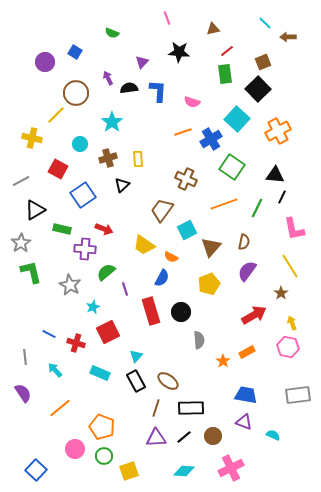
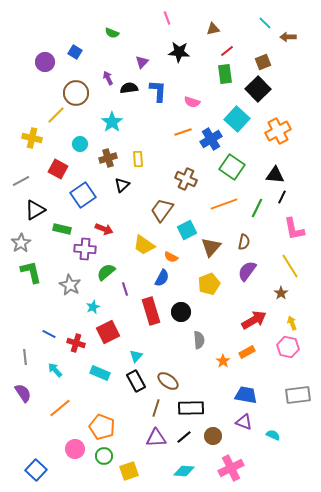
red arrow at (254, 315): moved 5 px down
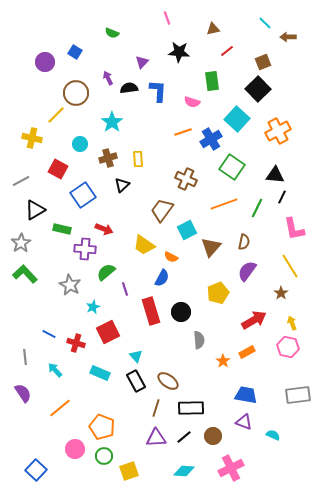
green rectangle at (225, 74): moved 13 px left, 7 px down
green L-shape at (31, 272): moved 6 px left, 2 px down; rotated 30 degrees counterclockwise
yellow pentagon at (209, 284): moved 9 px right, 9 px down
cyan triangle at (136, 356): rotated 24 degrees counterclockwise
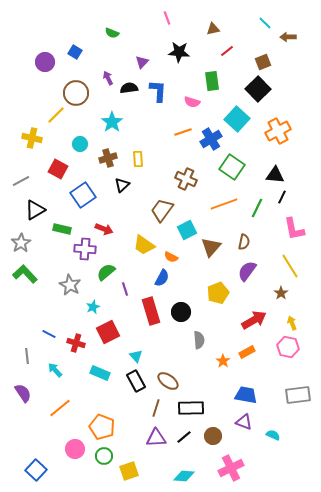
gray line at (25, 357): moved 2 px right, 1 px up
cyan diamond at (184, 471): moved 5 px down
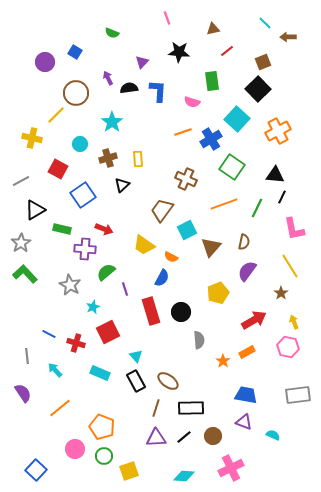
yellow arrow at (292, 323): moved 2 px right, 1 px up
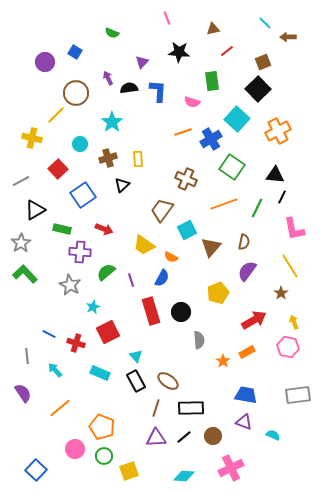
red square at (58, 169): rotated 18 degrees clockwise
purple cross at (85, 249): moved 5 px left, 3 px down
purple line at (125, 289): moved 6 px right, 9 px up
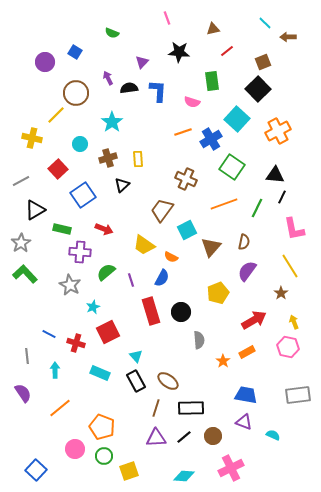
cyan arrow at (55, 370): rotated 42 degrees clockwise
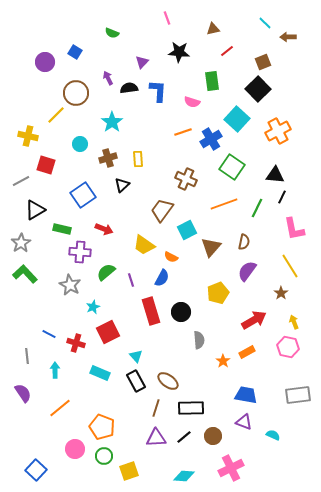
yellow cross at (32, 138): moved 4 px left, 2 px up
red square at (58, 169): moved 12 px left, 4 px up; rotated 30 degrees counterclockwise
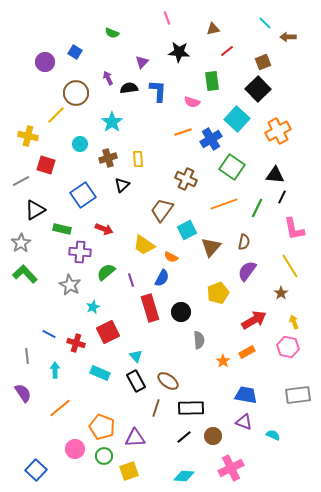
red rectangle at (151, 311): moved 1 px left, 3 px up
purple triangle at (156, 438): moved 21 px left
